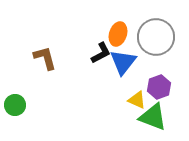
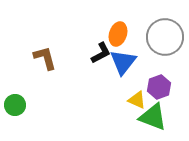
gray circle: moved 9 px right
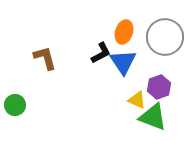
orange ellipse: moved 6 px right, 2 px up
blue triangle: rotated 12 degrees counterclockwise
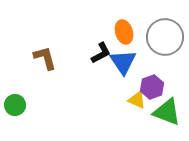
orange ellipse: rotated 35 degrees counterclockwise
purple hexagon: moved 7 px left
green triangle: moved 14 px right, 5 px up
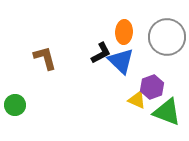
orange ellipse: rotated 20 degrees clockwise
gray circle: moved 2 px right
blue triangle: moved 2 px left, 1 px up; rotated 12 degrees counterclockwise
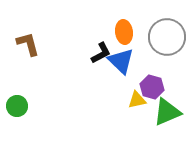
orange ellipse: rotated 10 degrees counterclockwise
brown L-shape: moved 17 px left, 14 px up
purple hexagon: rotated 25 degrees counterclockwise
yellow triangle: rotated 36 degrees counterclockwise
green circle: moved 2 px right, 1 px down
green triangle: rotated 44 degrees counterclockwise
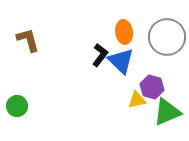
brown L-shape: moved 4 px up
black L-shape: moved 1 px left, 2 px down; rotated 25 degrees counterclockwise
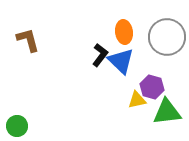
green circle: moved 20 px down
green triangle: rotated 16 degrees clockwise
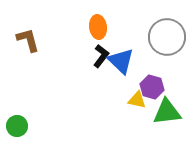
orange ellipse: moved 26 px left, 5 px up
black L-shape: moved 1 px right, 1 px down
yellow triangle: rotated 24 degrees clockwise
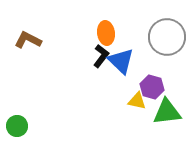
orange ellipse: moved 8 px right, 6 px down
brown L-shape: rotated 48 degrees counterclockwise
yellow triangle: moved 1 px down
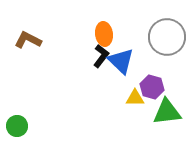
orange ellipse: moved 2 px left, 1 px down
yellow triangle: moved 2 px left, 3 px up; rotated 12 degrees counterclockwise
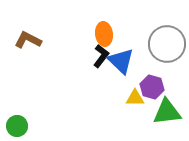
gray circle: moved 7 px down
